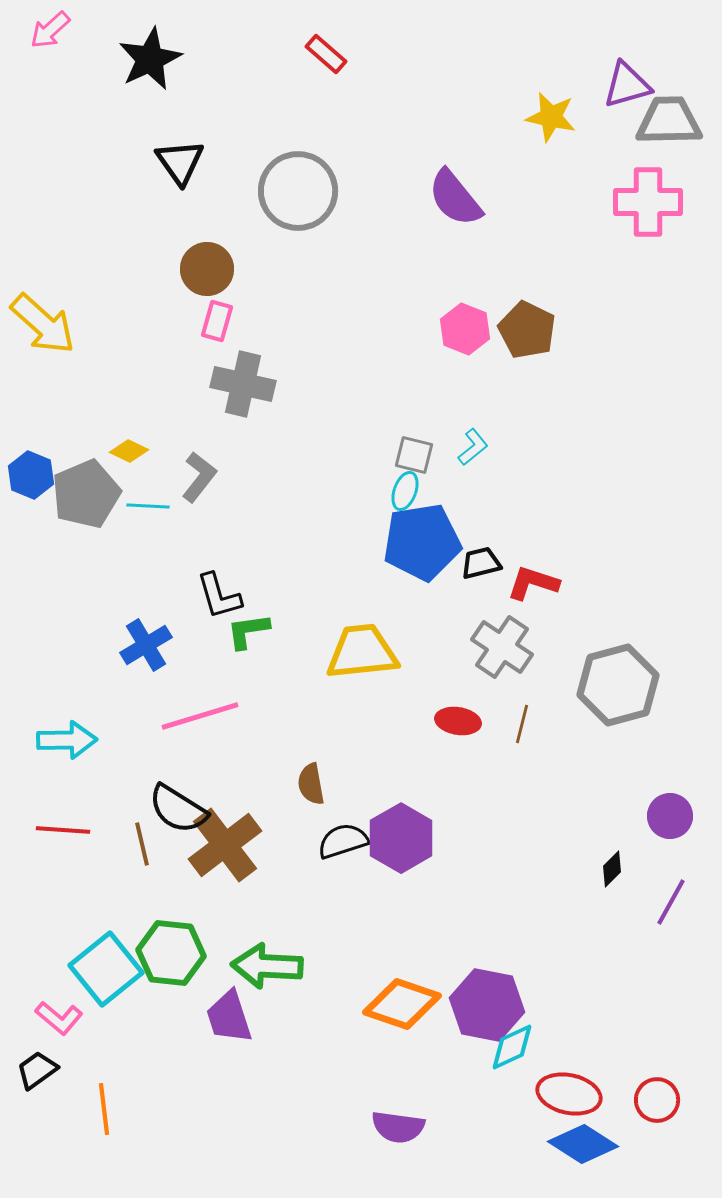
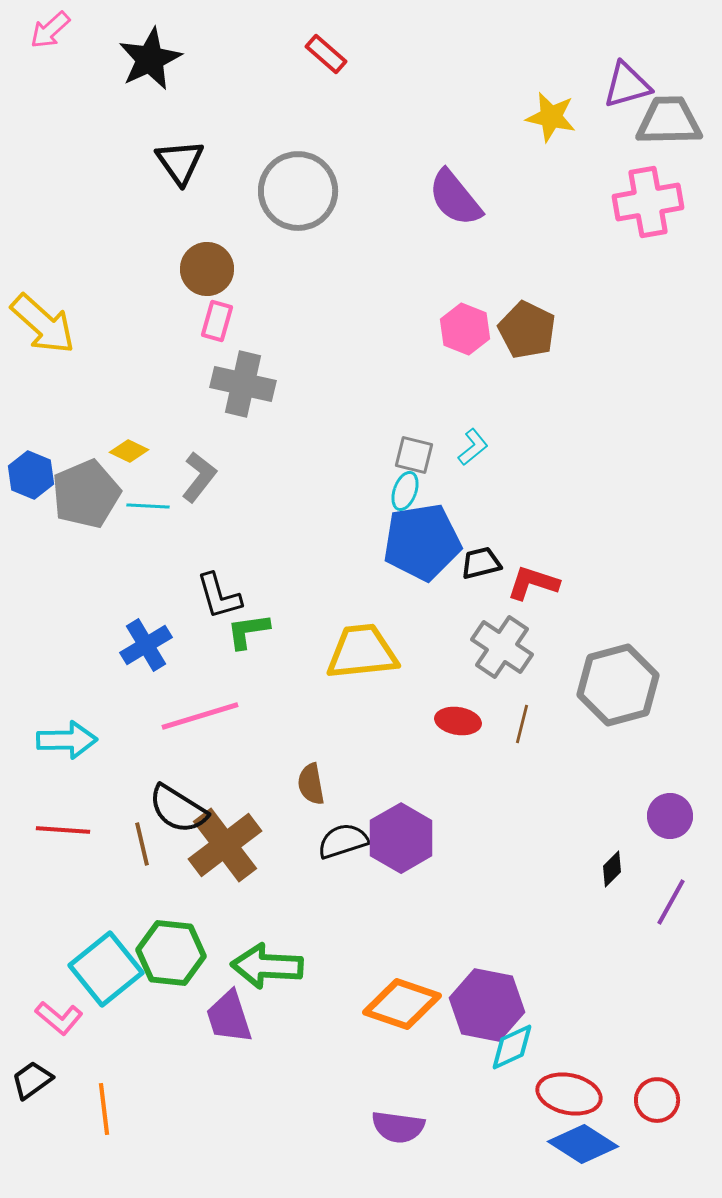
pink cross at (648, 202): rotated 10 degrees counterclockwise
black trapezoid at (37, 1070): moved 5 px left, 10 px down
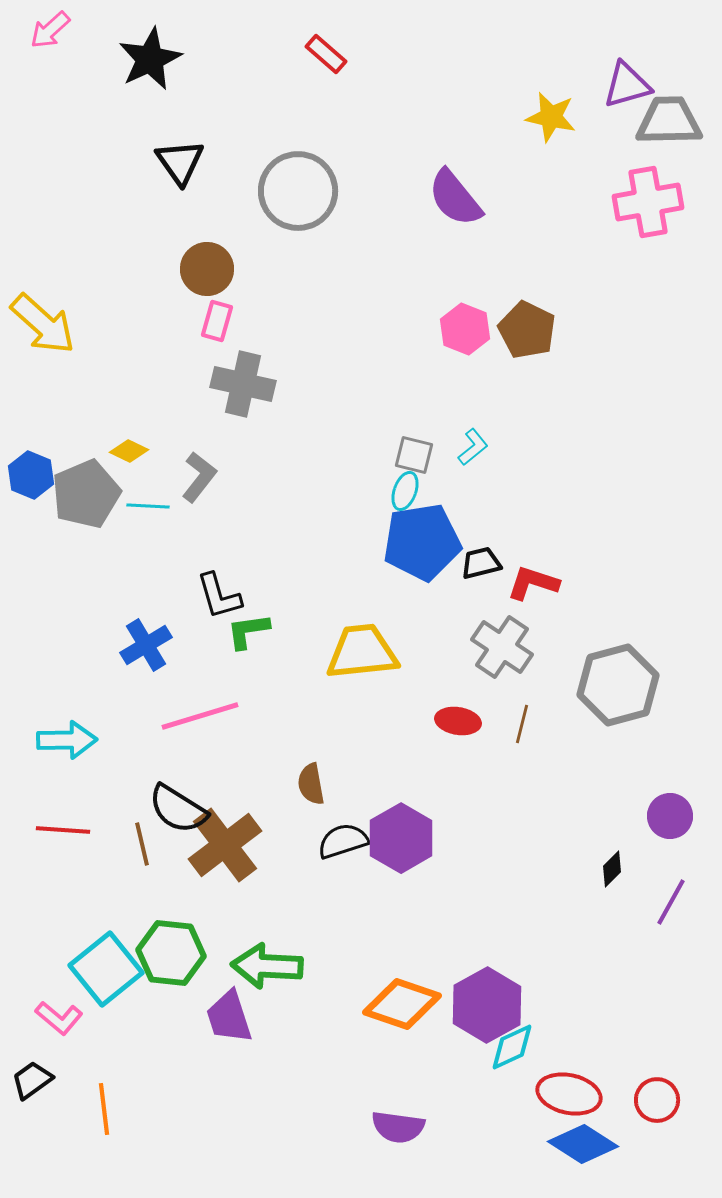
purple hexagon at (487, 1005): rotated 20 degrees clockwise
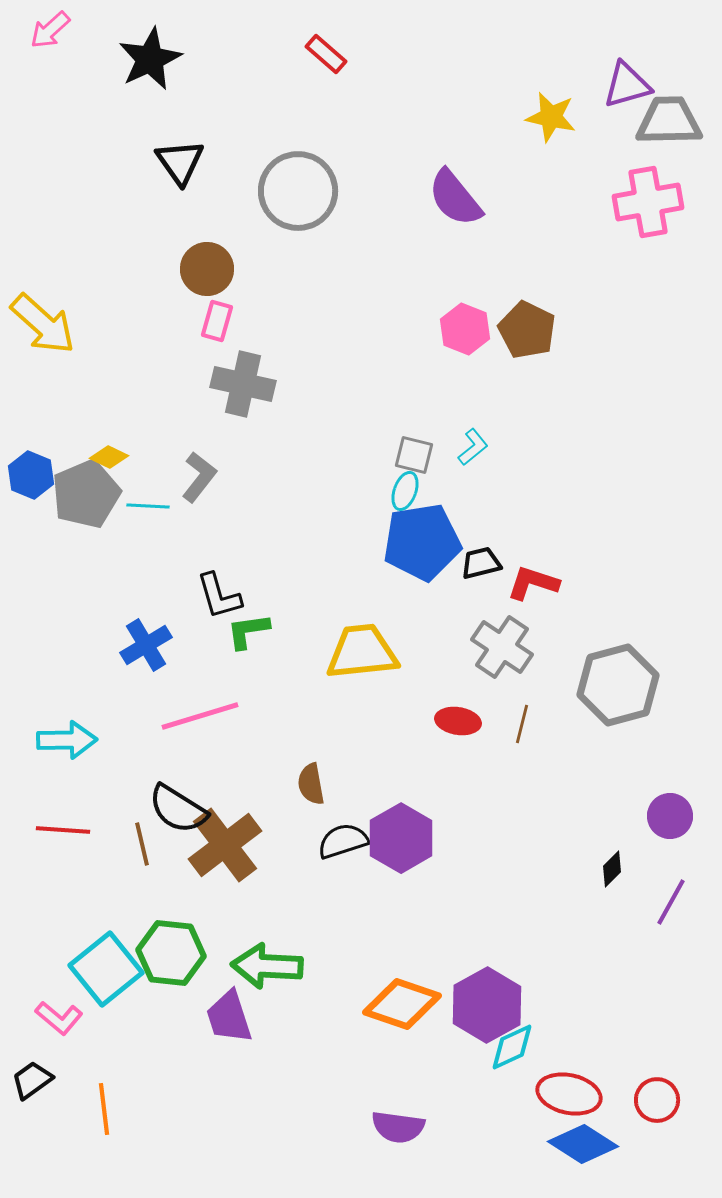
yellow diamond at (129, 451): moved 20 px left, 6 px down
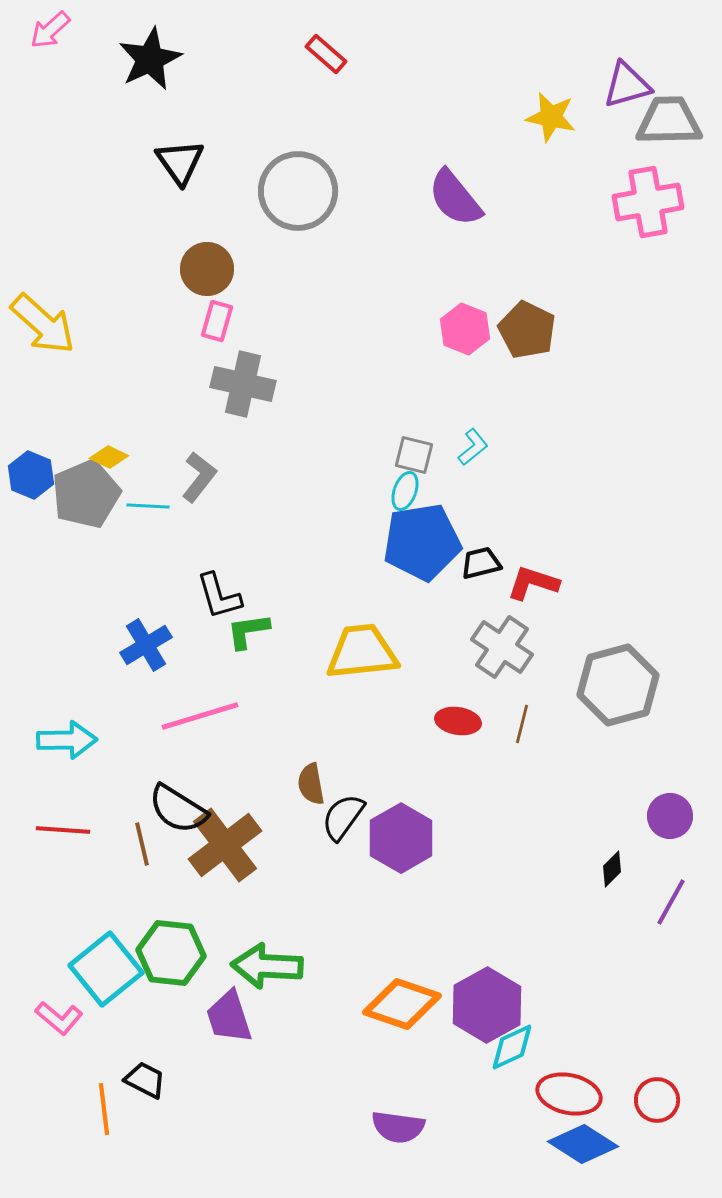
black semicircle at (343, 841): moved 24 px up; rotated 36 degrees counterclockwise
black trapezoid at (32, 1080): moved 113 px right; rotated 63 degrees clockwise
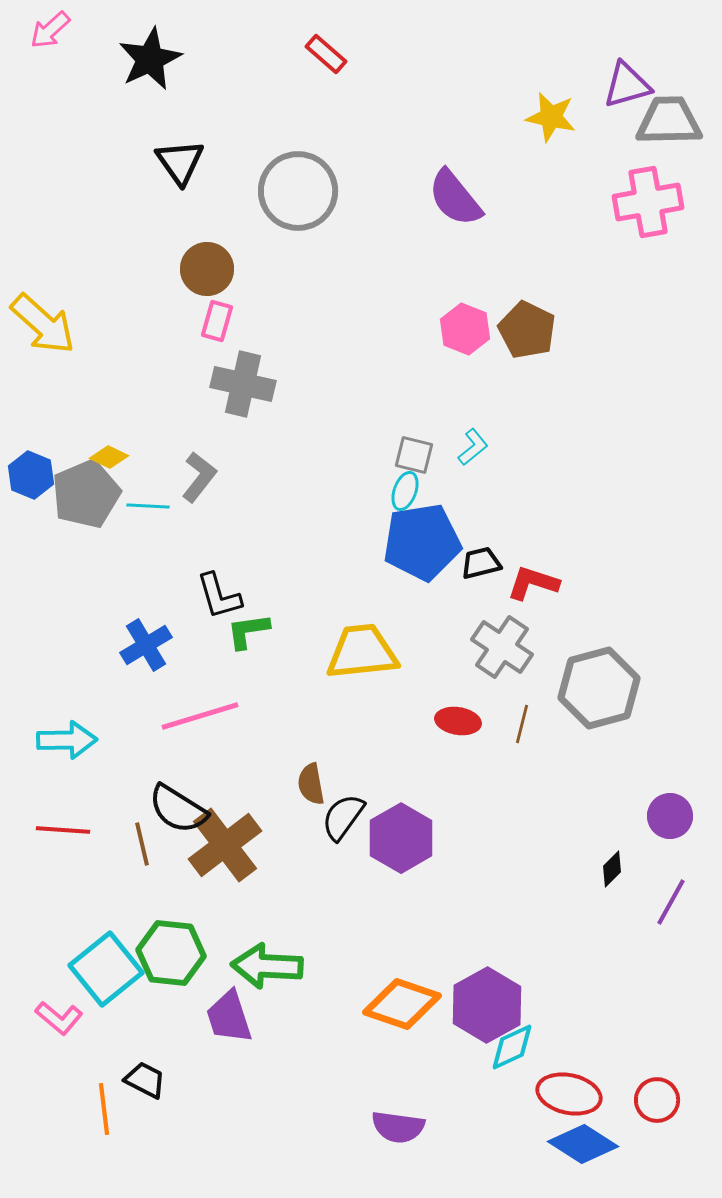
gray hexagon at (618, 685): moved 19 px left, 3 px down
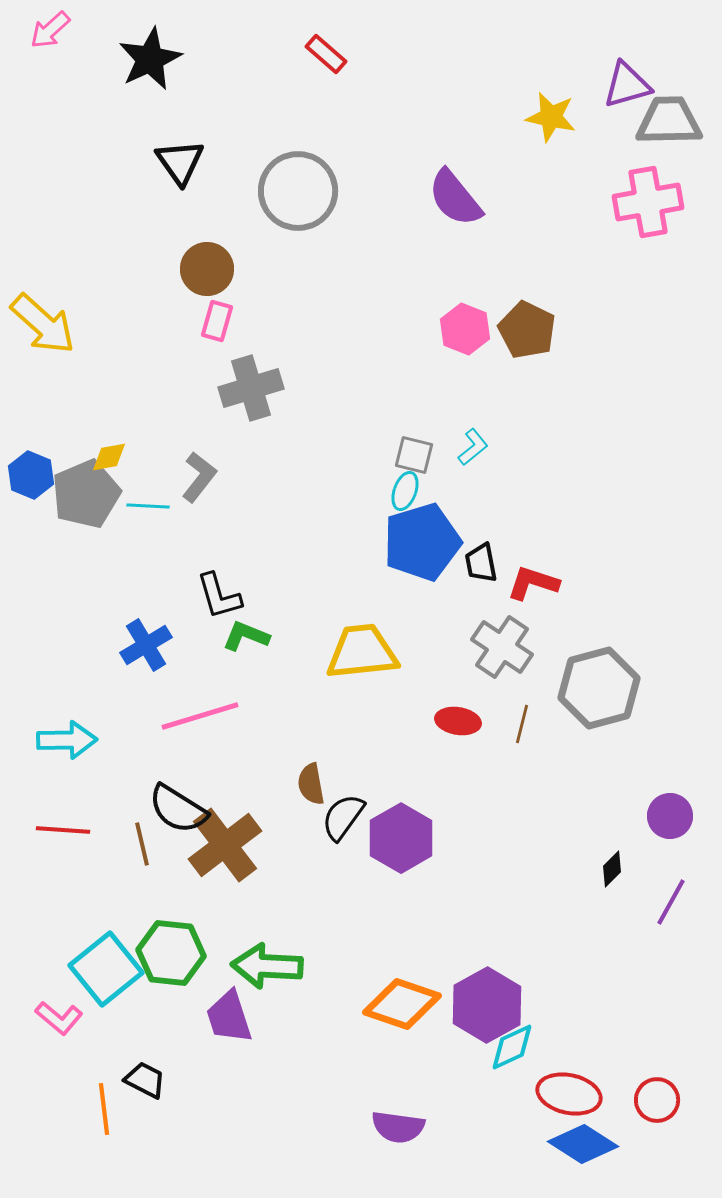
gray cross at (243, 384): moved 8 px right, 4 px down; rotated 30 degrees counterclockwise
yellow diamond at (109, 457): rotated 36 degrees counterclockwise
blue pentagon at (422, 542): rotated 8 degrees counterclockwise
black trapezoid at (481, 563): rotated 87 degrees counterclockwise
green L-shape at (248, 631): moved 2 px left, 5 px down; rotated 30 degrees clockwise
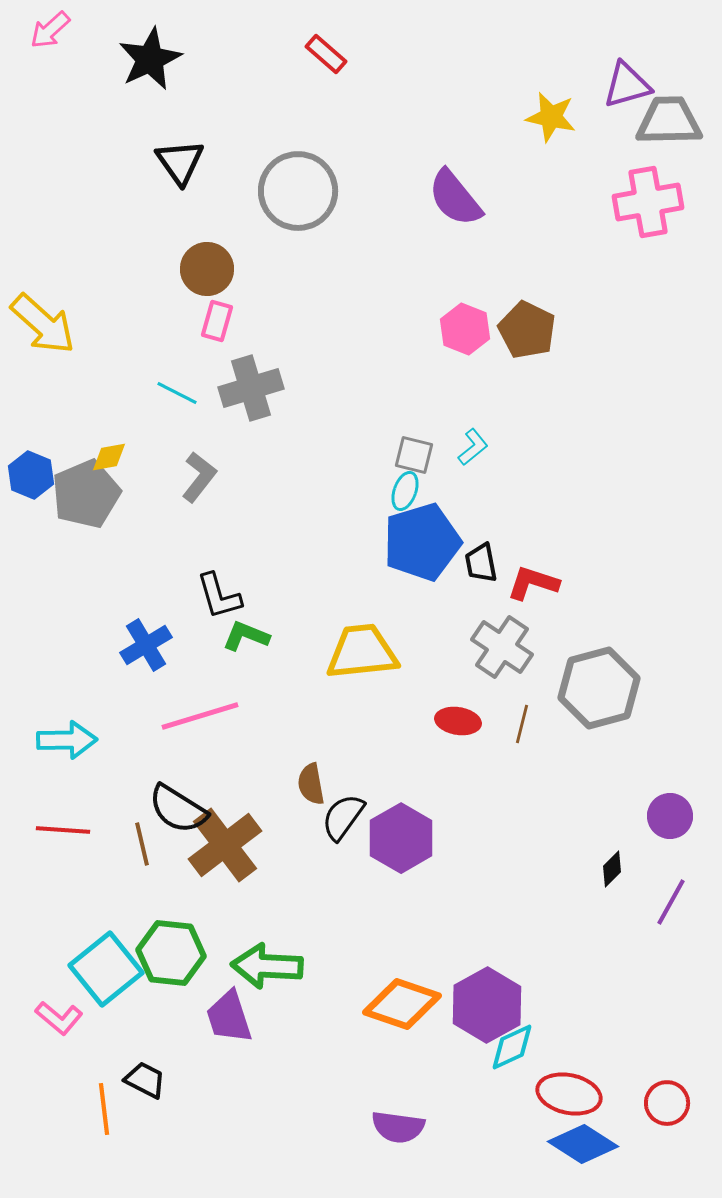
cyan line at (148, 506): moved 29 px right, 113 px up; rotated 24 degrees clockwise
red circle at (657, 1100): moved 10 px right, 3 px down
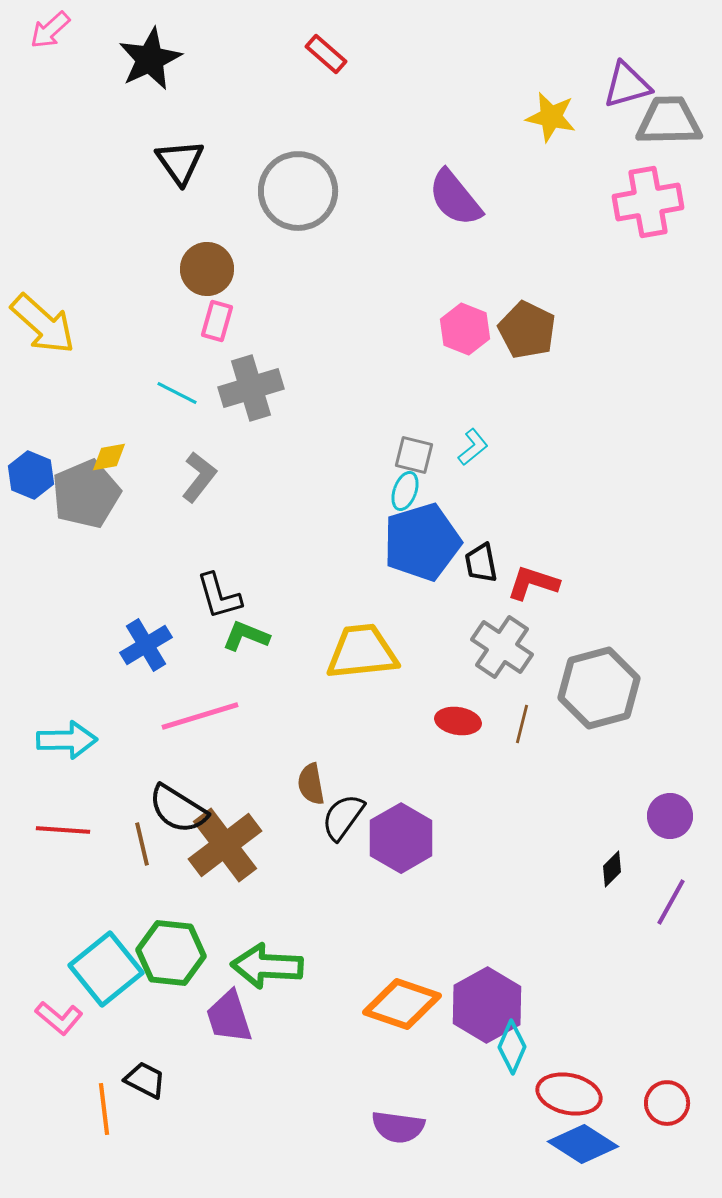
cyan diamond at (512, 1047): rotated 42 degrees counterclockwise
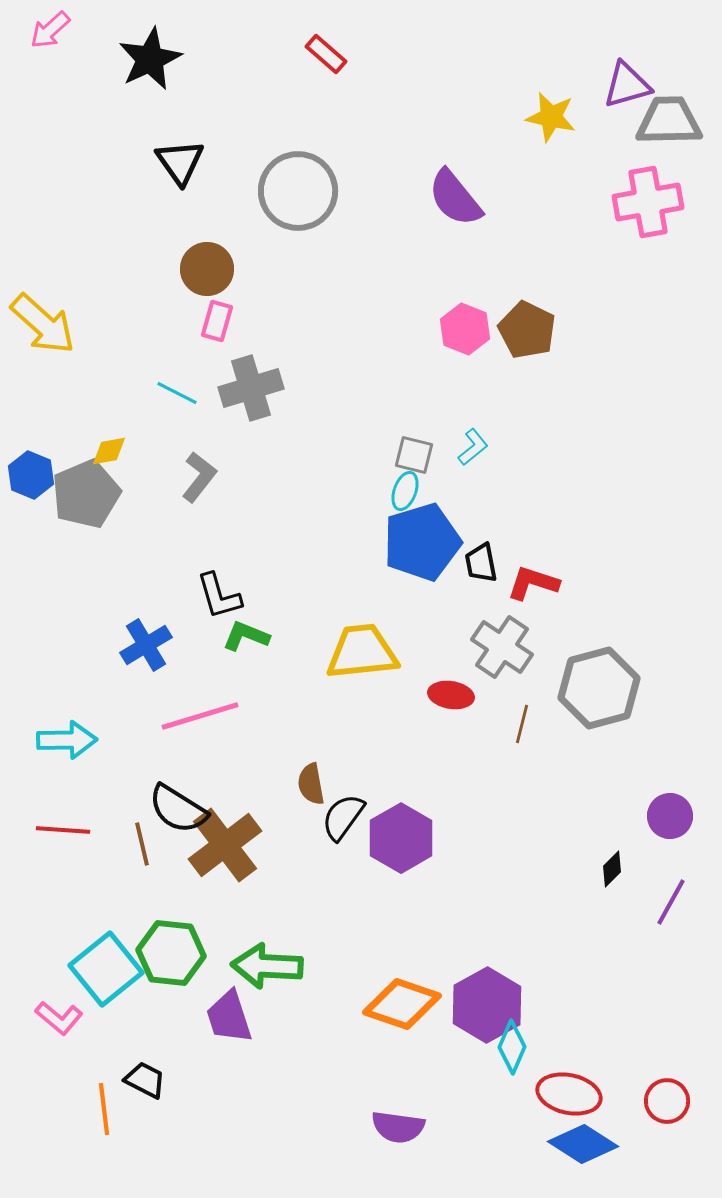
yellow diamond at (109, 457): moved 6 px up
red ellipse at (458, 721): moved 7 px left, 26 px up
red circle at (667, 1103): moved 2 px up
